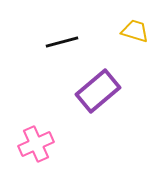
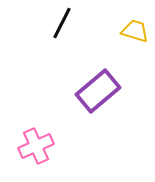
black line: moved 19 px up; rotated 48 degrees counterclockwise
pink cross: moved 2 px down
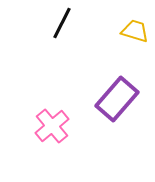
purple rectangle: moved 19 px right, 8 px down; rotated 9 degrees counterclockwise
pink cross: moved 16 px right, 20 px up; rotated 16 degrees counterclockwise
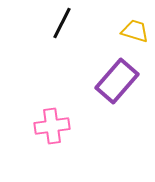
purple rectangle: moved 18 px up
pink cross: rotated 32 degrees clockwise
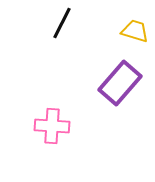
purple rectangle: moved 3 px right, 2 px down
pink cross: rotated 12 degrees clockwise
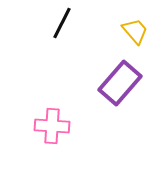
yellow trapezoid: rotated 32 degrees clockwise
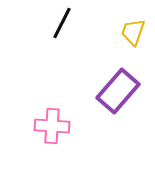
yellow trapezoid: moved 2 px left, 1 px down; rotated 120 degrees counterclockwise
purple rectangle: moved 2 px left, 8 px down
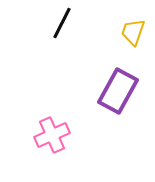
purple rectangle: rotated 12 degrees counterclockwise
pink cross: moved 9 px down; rotated 28 degrees counterclockwise
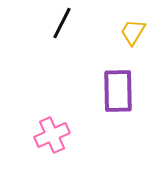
yellow trapezoid: rotated 12 degrees clockwise
purple rectangle: rotated 30 degrees counterclockwise
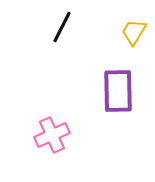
black line: moved 4 px down
yellow trapezoid: moved 1 px right
